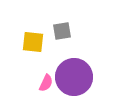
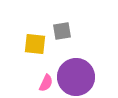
yellow square: moved 2 px right, 2 px down
purple circle: moved 2 px right
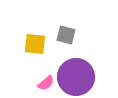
gray square: moved 4 px right, 4 px down; rotated 24 degrees clockwise
pink semicircle: rotated 24 degrees clockwise
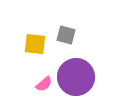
pink semicircle: moved 2 px left, 1 px down
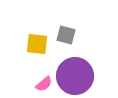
yellow square: moved 2 px right
purple circle: moved 1 px left, 1 px up
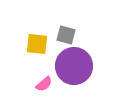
purple circle: moved 1 px left, 10 px up
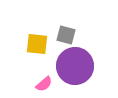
purple circle: moved 1 px right
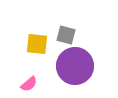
pink semicircle: moved 15 px left
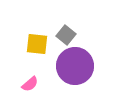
gray square: rotated 24 degrees clockwise
pink semicircle: moved 1 px right
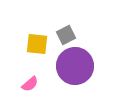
gray square: rotated 24 degrees clockwise
